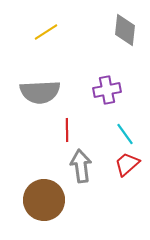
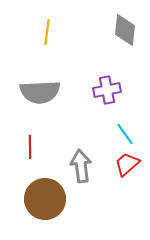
yellow line: moved 1 px right; rotated 50 degrees counterclockwise
red line: moved 37 px left, 17 px down
brown circle: moved 1 px right, 1 px up
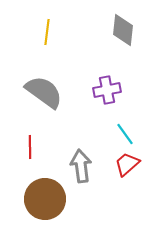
gray diamond: moved 2 px left
gray semicircle: moved 4 px right; rotated 141 degrees counterclockwise
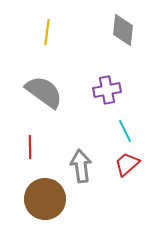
cyan line: moved 3 px up; rotated 10 degrees clockwise
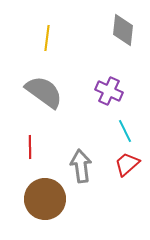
yellow line: moved 6 px down
purple cross: moved 2 px right, 1 px down; rotated 36 degrees clockwise
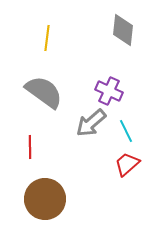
cyan line: moved 1 px right
gray arrow: moved 10 px right, 43 px up; rotated 124 degrees counterclockwise
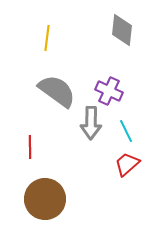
gray diamond: moved 1 px left
gray semicircle: moved 13 px right, 1 px up
gray arrow: rotated 48 degrees counterclockwise
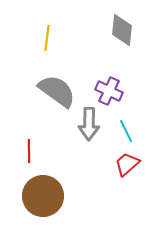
gray arrow: moved 2 px left, 1 px down
red line: moved 1 px left, 4 px down
brown circle: moved 2 px left, 3 px up
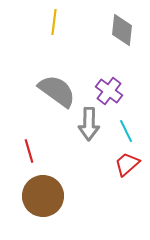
yellow line: moved 7 px right, 16 px up
purple cross: rotated 12 degrees clockwise
red line: rotated 15 degrees counterclockwise
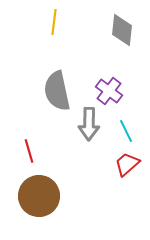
gray semicircle: rotated 138 degrees counterclockwise
brown circle: moved 4 px left
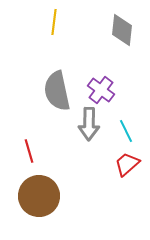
purple cross: moved 8 px left, 1 px up
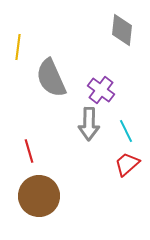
yellow line: moved 36 px left, 25 px down
gray semicircle: moved 6 px left, 13 px up; rotated 12 degrees counterclockwise
